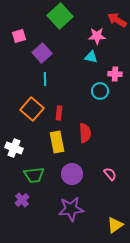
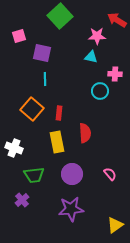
purple square: rotated 36 degrees counterclockwise
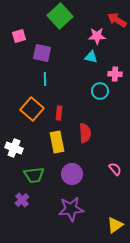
pink semicircle: moved 5 px right, 5 px up
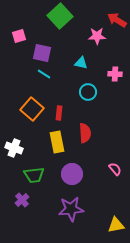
cyan triangle: moved 10 px left, 6 px down
cyan line: moved 1 px left, 5 px up; rotated 56 degrees counterclockwise
cyan circle: moved 12 px left, 1 px down
yellow triangle: moved 1 px right; rotated 24 degrees clockwise
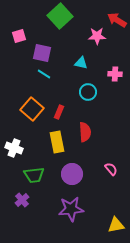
red rectangle: moved 1 px up; rotated 16 degrees clockwise
red semicircle: moved 1 px up
pink semicircle: moved 4 px left
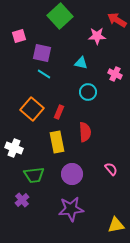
pink cross: rotated 24 degrees clockwise
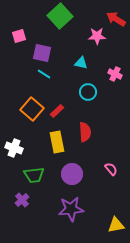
red arrow: moved 1 px left, 1 px up
red rectangle: moved 2 px left, 1 px up; rotated 24 degrees clockwise
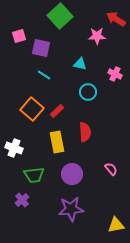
purple square: moved 1 px left, 5 px up
cyan triangle: moved 1 px left, 1 px down
cyan line: moved 1 px down
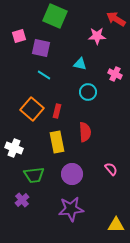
green square: moved 5 px left; rotated 25 degrees counterclockwise
red rectangle: rotated 32 degrees counterclockwise
yellow triangle: rotated 12 degrees clockwise
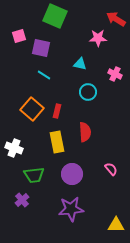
pink star: moved 1 px right, 2 px down
